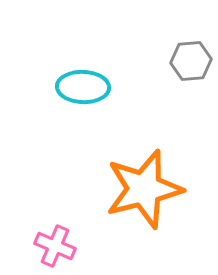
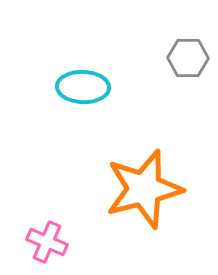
gray hexagon: moved 3 px left, 3 px up; rotated 6 degrees clockwise
pink cross: moved 8 px left, 4 px up
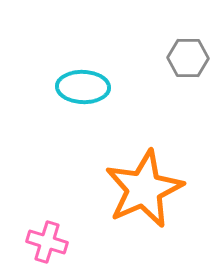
orange star: rotated 10 degrees counterclockwise
pink cross: rotated 6 degrees counterclockwise
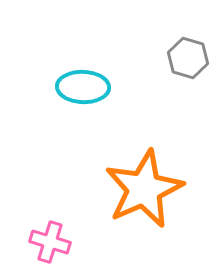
gray hexagon: rotated 15 degrees clockwise
pink cross: moved 3 px right
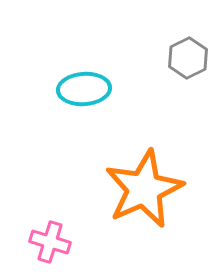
gray hexagon: rotated 18 degrees clockwise
cyan ellipse: moved 1 px right, 2 px down; rotated 6 degrees counterclockwise
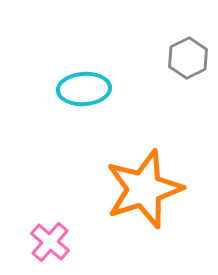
orange star: rotated 6 degrees clockwise
pink cross: rotated 24 degrees clockwise
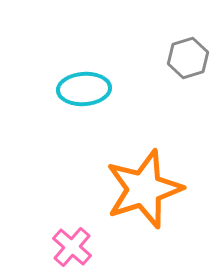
gray hexagon: rotated 9 degrees clockwise
pink cross: moved 22 px right, 5 px down
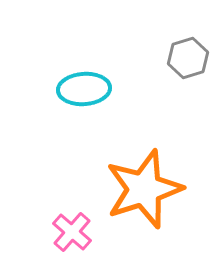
pink cross: moved 15 px up
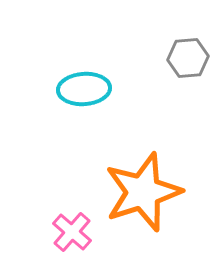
gray hexagon: rotated 12 degrees clockwise
orange star: moved 1 px left, 3 px down
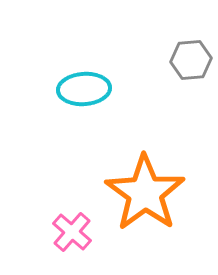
gray hexagon: moved 3 px right, 2 px down
orange star: moved 2 px right, 1 px down; rotated 18 degrees counterclockwise
